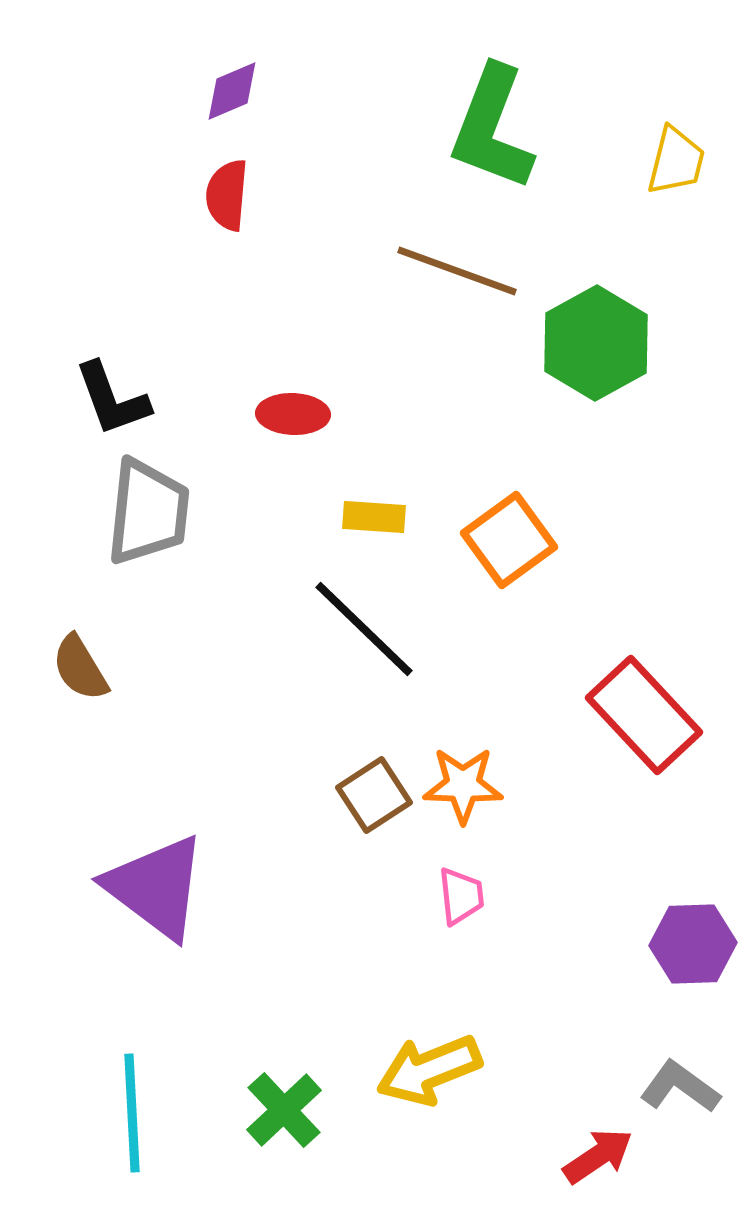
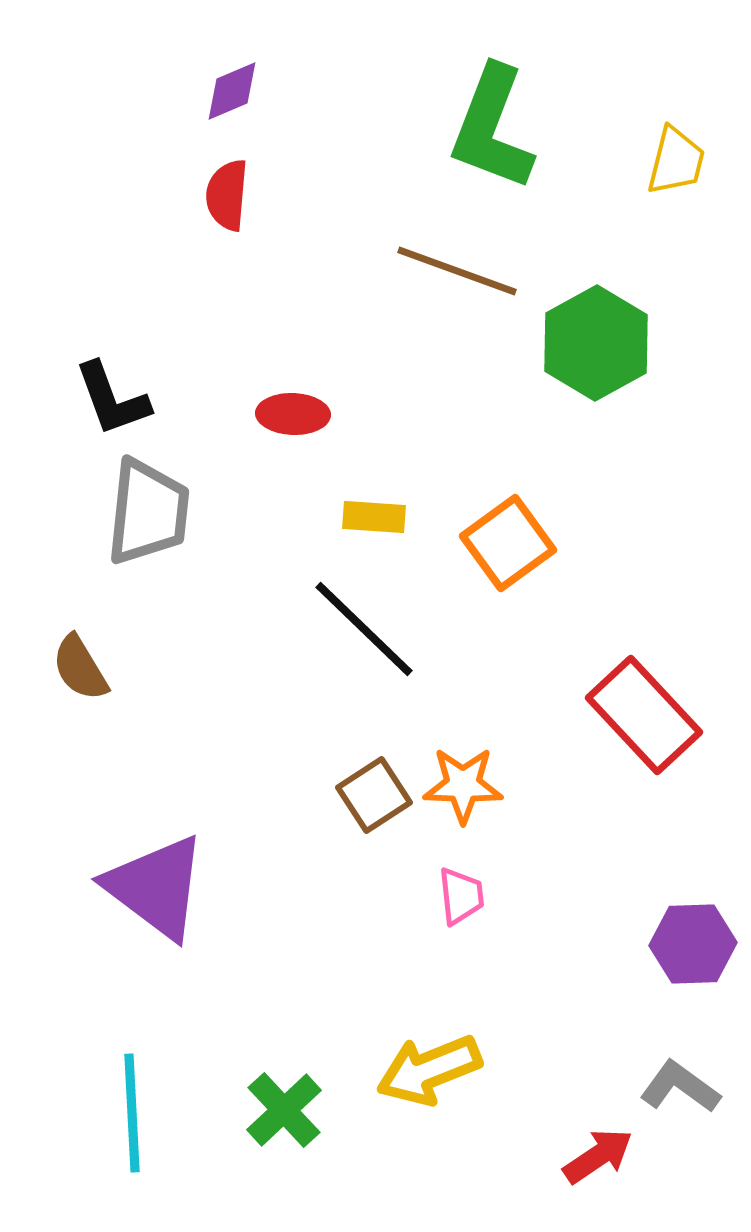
orange square: moved 1 px left, 3 px down
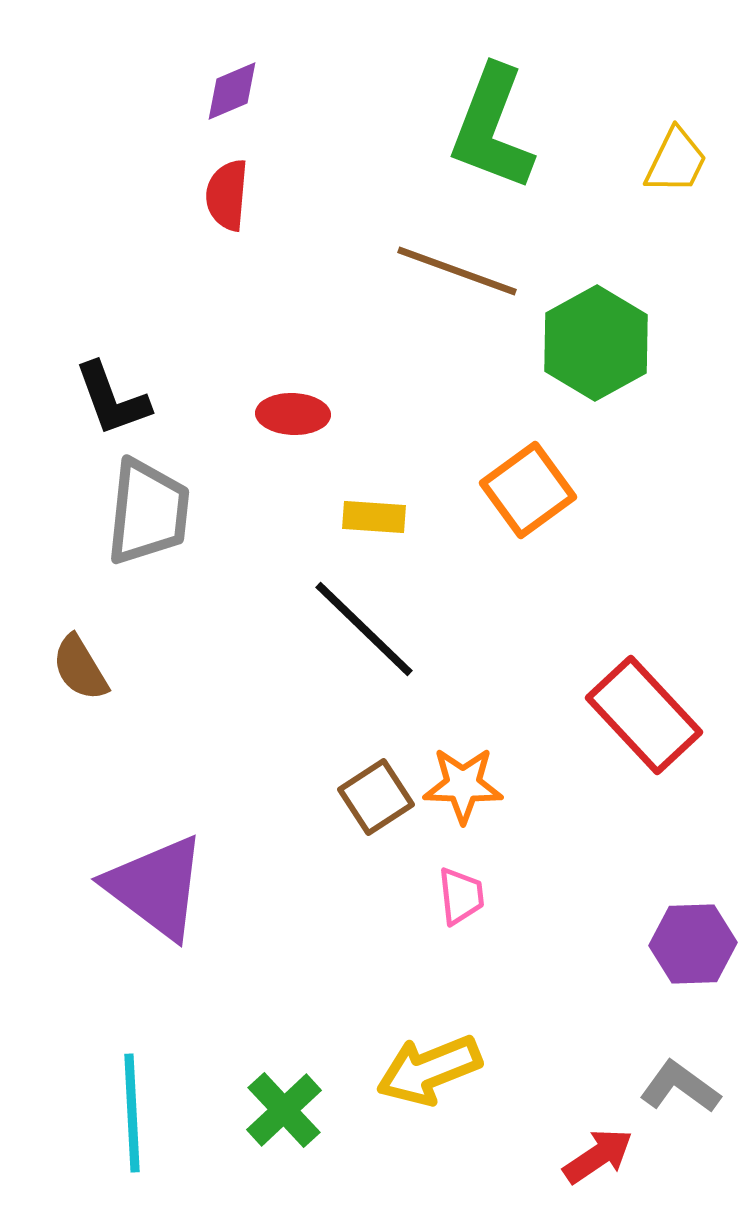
yellow trapezoid: rotated 12 degrees clockwise
orange square: moved 20 px right, 53 px up
brown square: moved 2 px right, 2 px down
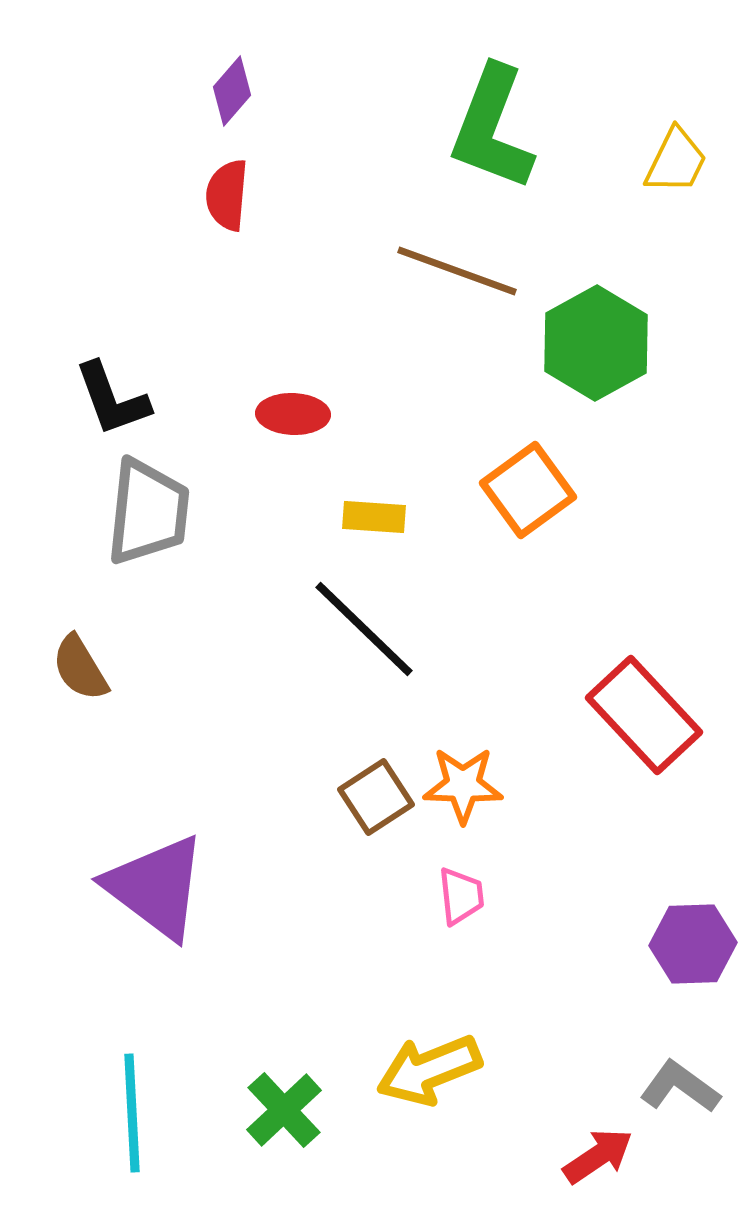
purple diamond: rotated 26 degrees counterclockwise
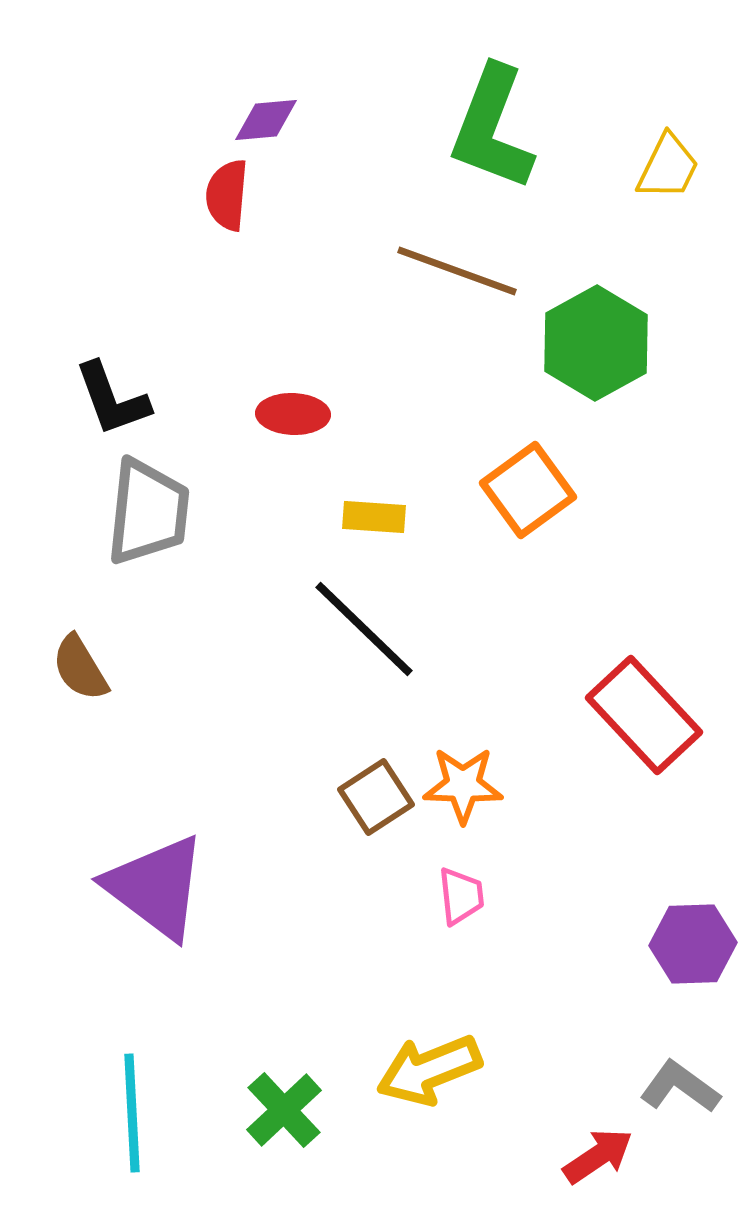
purple diamond: moved 34 px right, 29 px down; rotated 44 degrees clockwise
yellow trapezoid: moved 8 px left, 6 px down
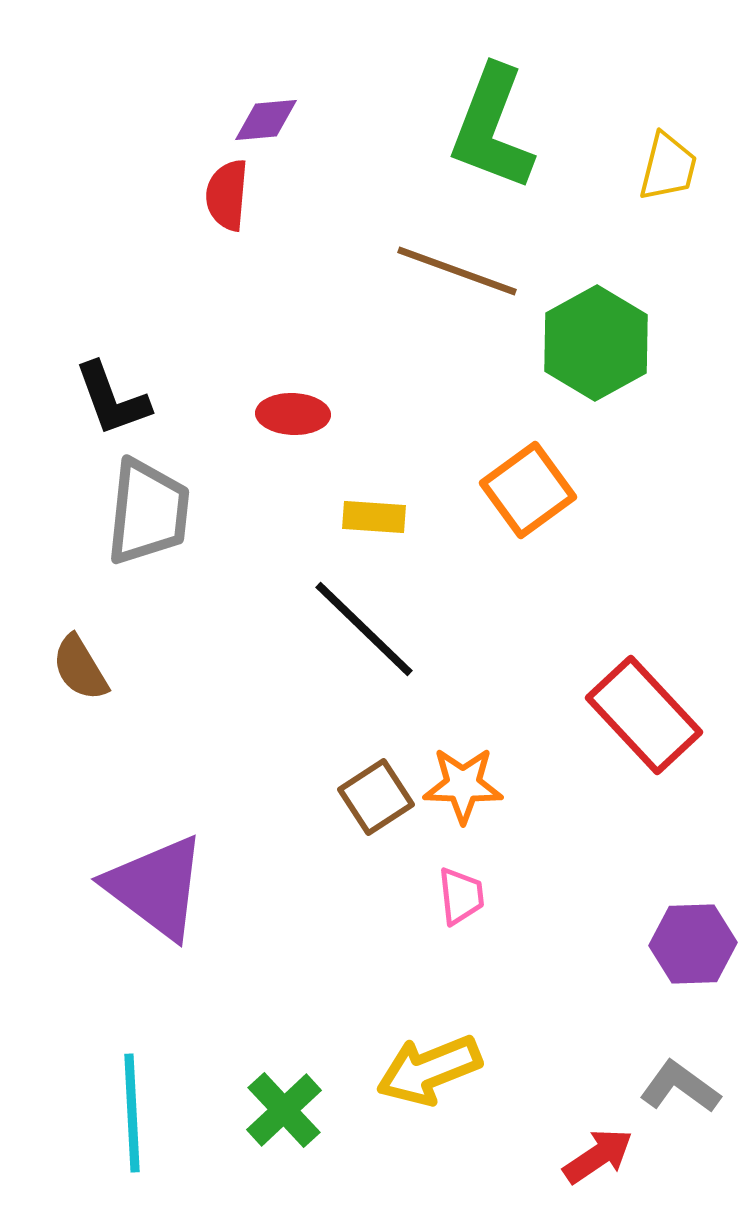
yellow trapezoid: rotated 12 degrees counterclockwise
